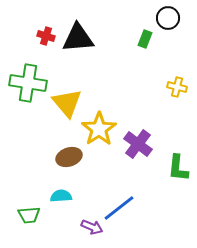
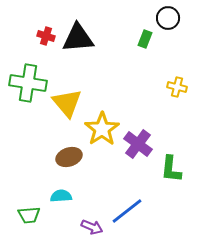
yellow star: moved 3 px right
green L-shape: moved 7 px left, 1 px down
blue line: moved 8 px right, 3 px down
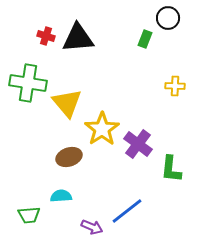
yellow cross: moved 2 px left, 1 px up; rotated 12 degrees counterclockwise
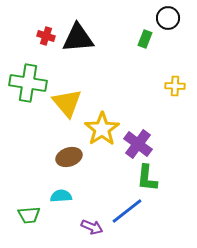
green L-shape: moved 24 px left, 9 px down
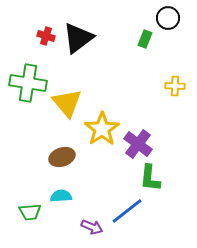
black triangle: rotated 32 degrees counterclockwise
brown ellipse: moved 7 px left
green L-shape: moved 3 px right
green trapezoid: moved 1 px right, 3 px up
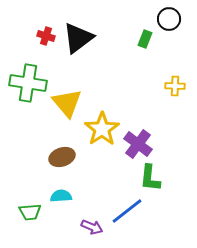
black circle: moved 1 px right, 1 px down
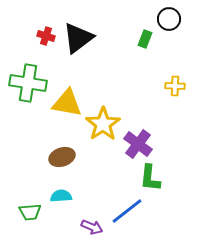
yellow triangle: rotated 40 degrees counterclockwise
yellow star: moved 1 px right, 5 px up
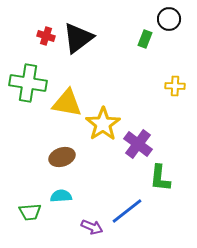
green L-shape: moved 10 px right
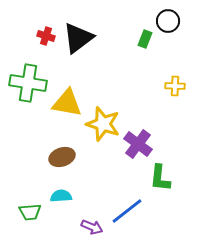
black circle: moved 1 px left, 2 px down
yellow star: rotated 20 degrees counterclockwise
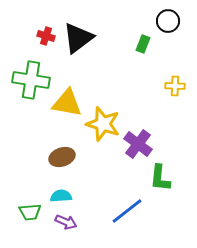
green rectangle: moved 2 px left, 5 px down
green cross: moved 3 px right, 3 px up
purple arrow: moved 26 px left, 5 px up
